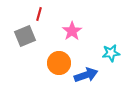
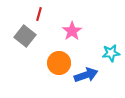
gray square: rotated 30 degrees counterclockwise
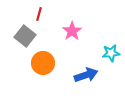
orange circle: moved 16 px left
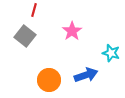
red line: moved 5 px left, 4 px up
cyan star: rotated 24 degrees clockwise
orange circle: moved 6 px right, 17 px down
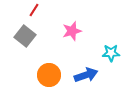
red line: rotated 16 degrees clockwise
pink star: rotated 18 degrees clockwise
cyan star: rotated 18 degrees counterclockwise
orange circle: moved 5 px up
